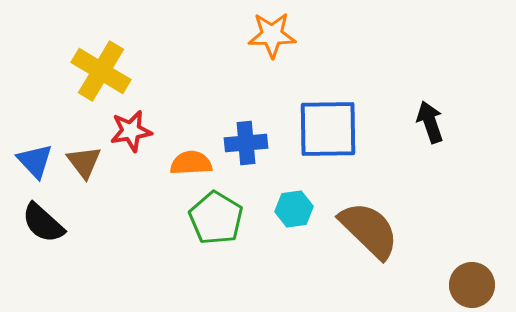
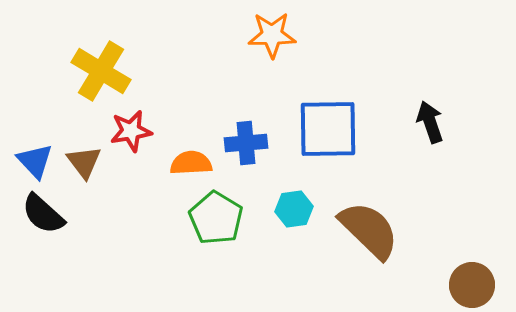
black semicircle: moved 9 px up
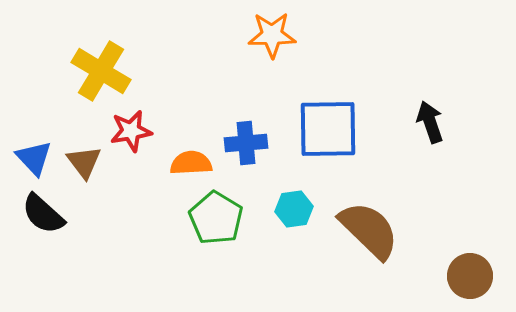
blue triangle: moved 1 px left, 3 px up
brown circle: moved 2 px left, 9 px up
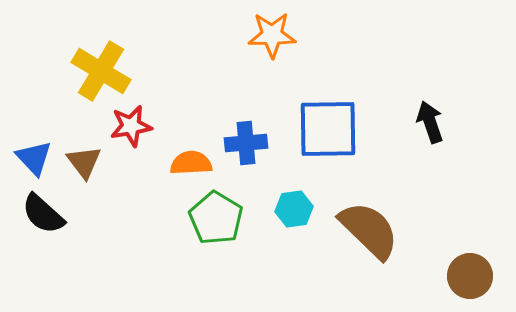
red star: moved 5 px up
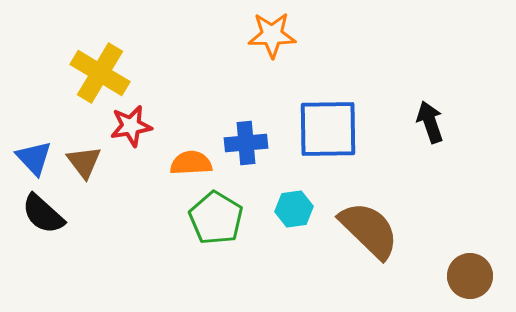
yellow cross: moved 1 px left, 2 px down
